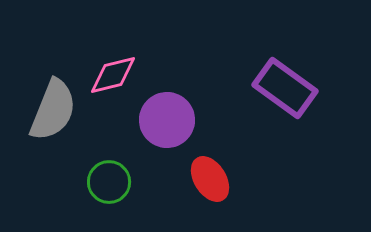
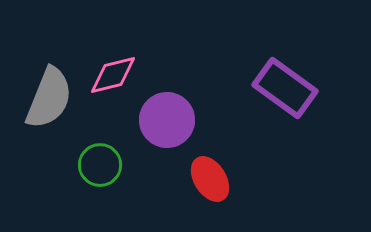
gray semicircle: moved 4 px left, 12 px up
green circle: moved 9 px left, 17 px up
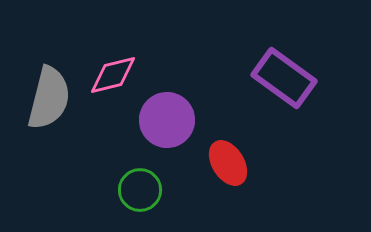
purple rectangle: moved 1 px left, 10 px up
gray semicircle: rotated 8 degrees counterclockwise
green circle: moved 40 px right, 25 px down
red ellipse: moved 18 px right, 16 px up
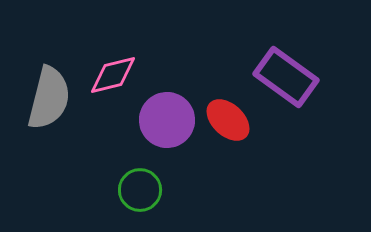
purple rectangle: moved 2 px right, 1 px up
red ellipse: moved 43 px up; rotated 15 degrees counterclockwise
